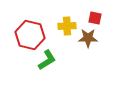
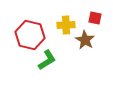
yellow cross: moved 1 px left, 1 px up
brown star: moved 3 px left, 2 px down; rotated 30 degrees clockwise
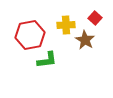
red square: rotated 32 degrees clockwise
red hexagon: rotated 24 degrees counterclockwise
green L-shape: rotated 25 degrees clockwise
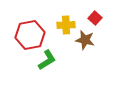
brown star: rotated 18 degrees counterclockwise
green L-shape: rotated 25 degrees counterclockwise
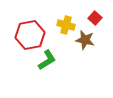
yellow cross: rotated 18 degrees clockwise
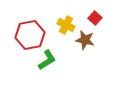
yellow cross: rotated 12 degrees clockwise
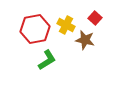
red hexagon: moved 5 px right, 6 px up
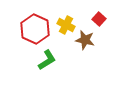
red square: moved 4 px right, 1 px down
red hexagon: rotated 24 degrees counterclockwise
